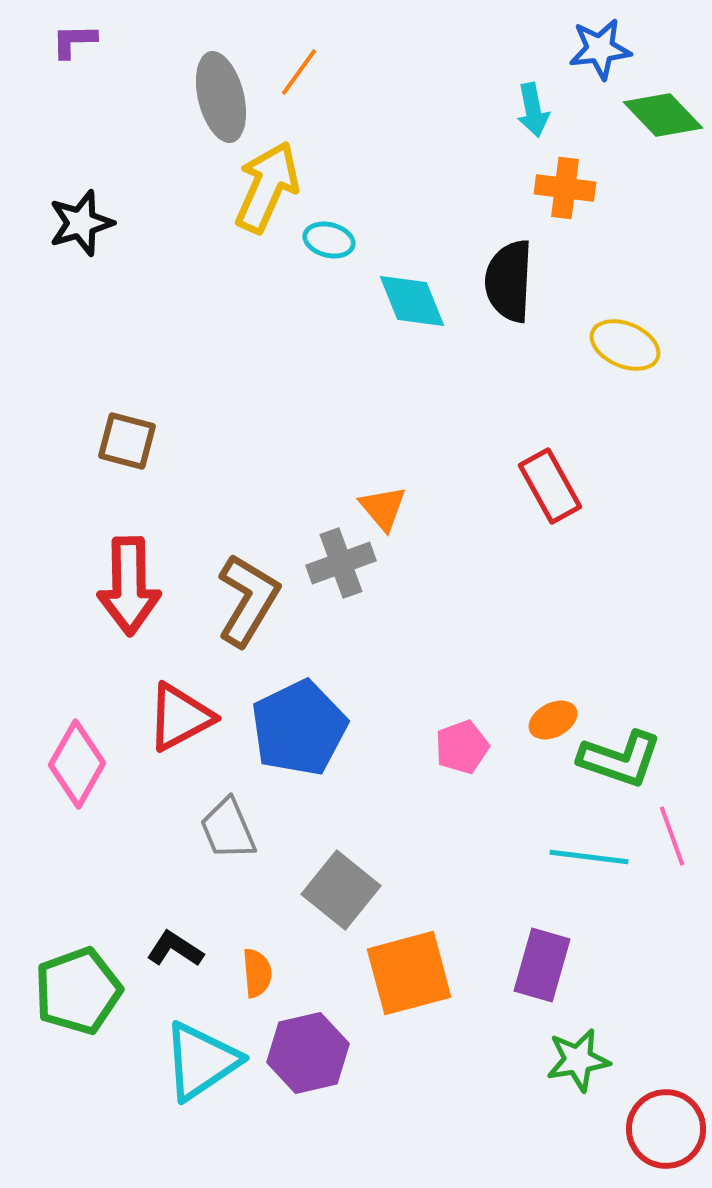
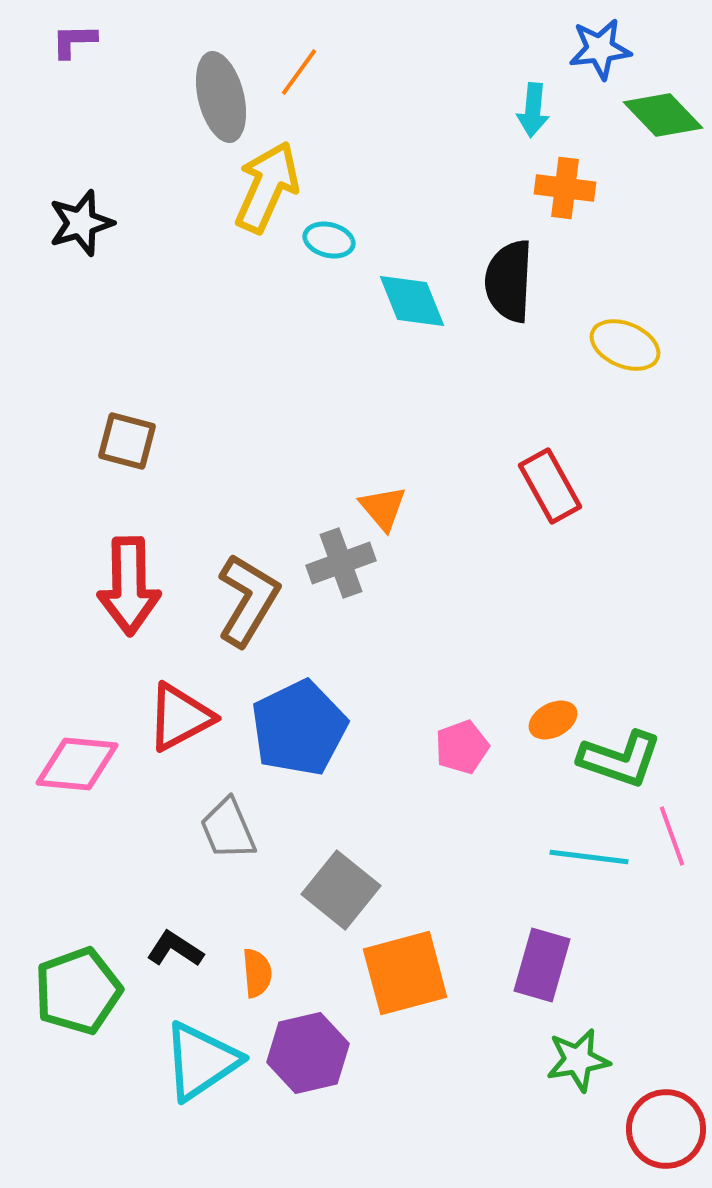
cyan arrow: rotated 16 degrees clockwise
pink diamond: rotated 66 degrees clockwise
orange square: moved 4 px left
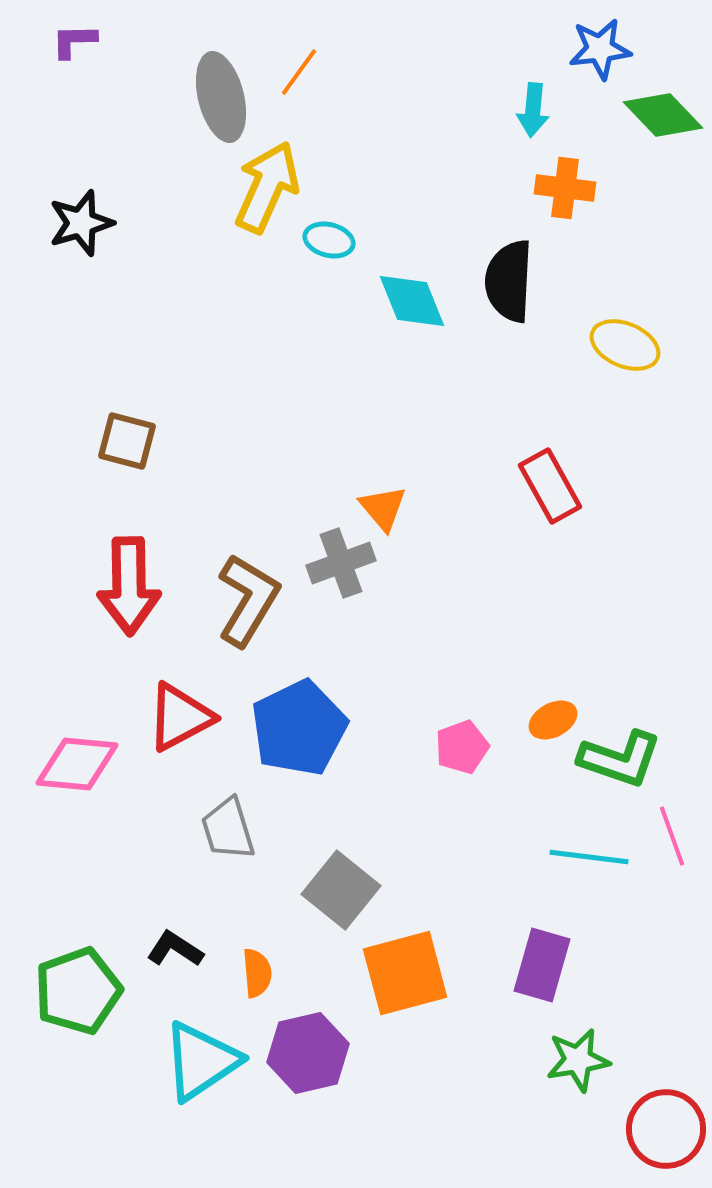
gray trapezoid: rotated 6 degrees clockwise
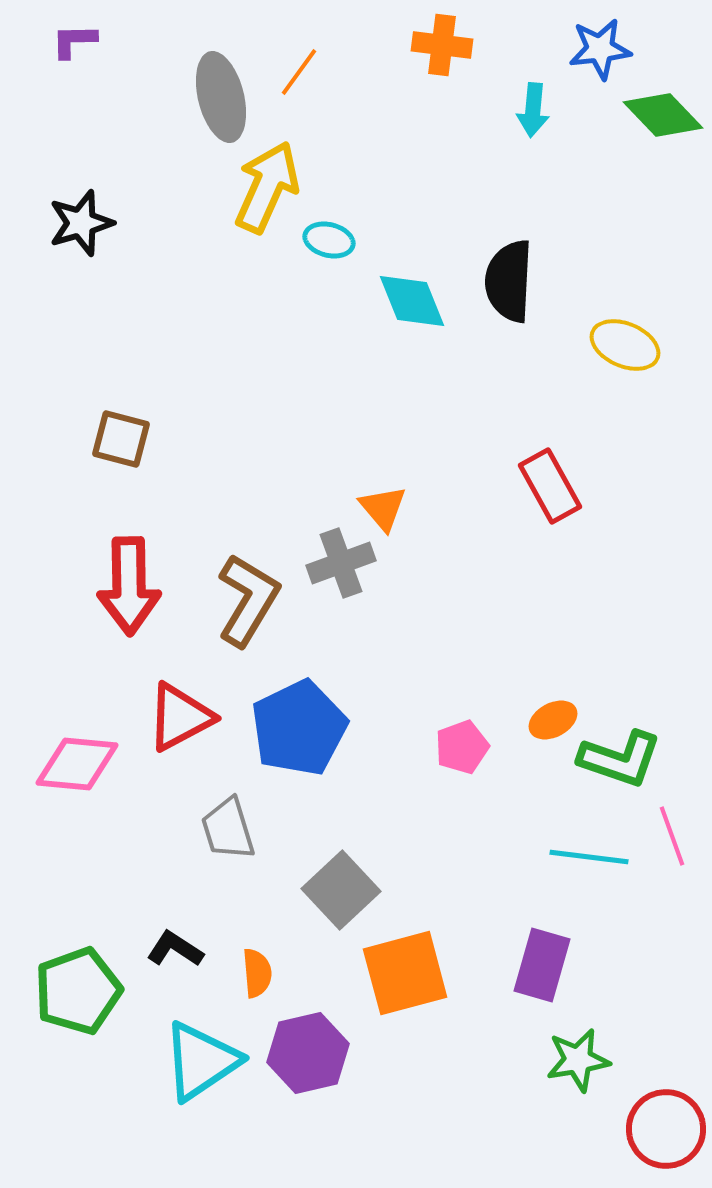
orange cross: moved 123 px left, 143 px up
brown square: moved 6 px left, 2 px up
gray square: rotated 8 degrees clockwise
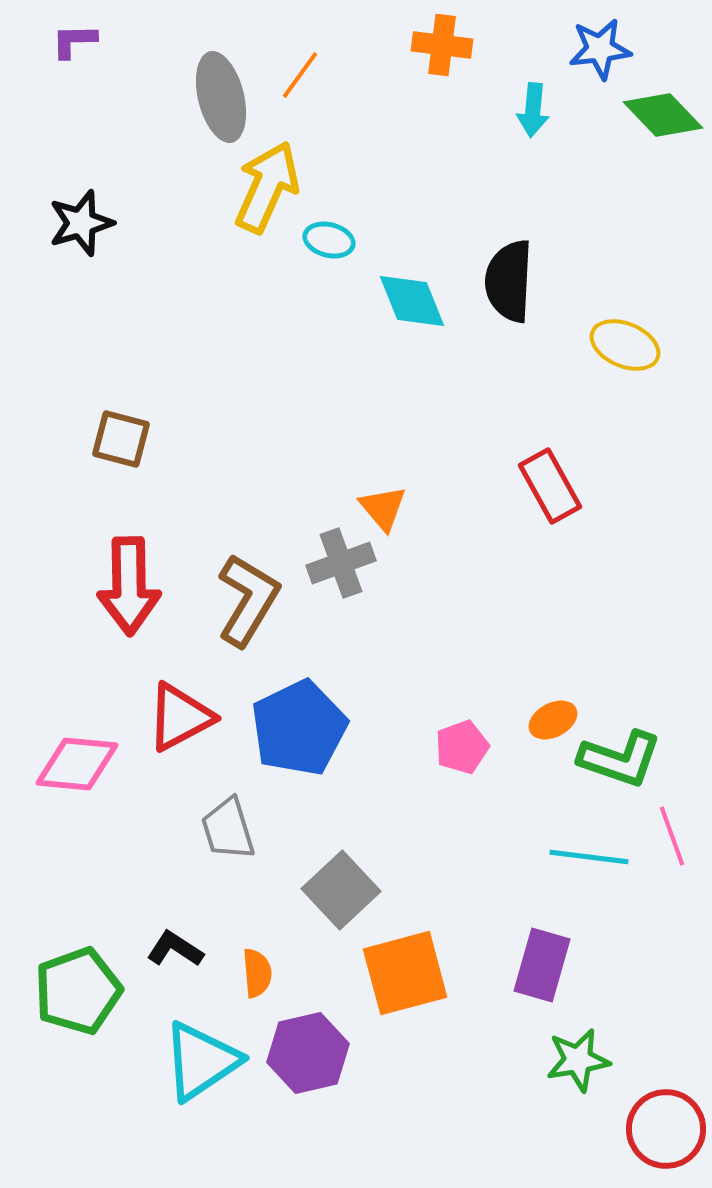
orange line: moved 1 px right, 3 px down
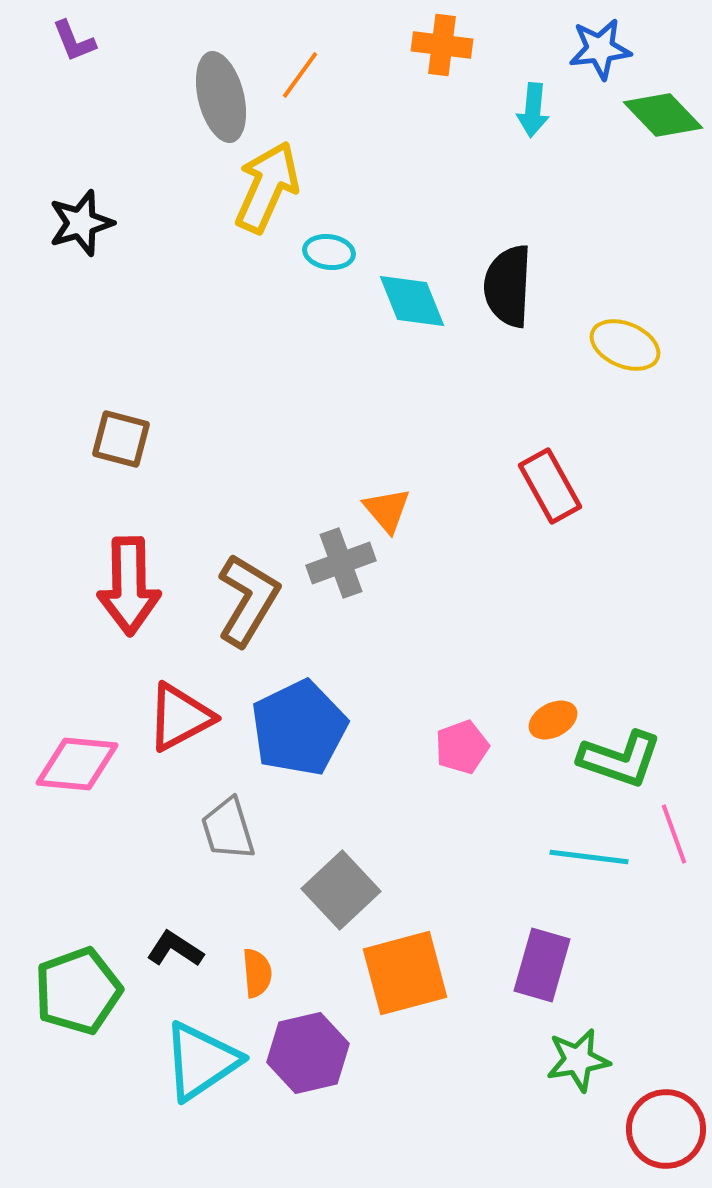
purple L-shape: rotated 111 degrees counterclockwise
cyan ellipse: moved 12 px down; rotated 6 degrees counterclockwise
black semicircle: moved 1 px left, 5 px down
orange triangle: moved 4 px right, 2 px down
pink line: moved 2 px right, 2 px up
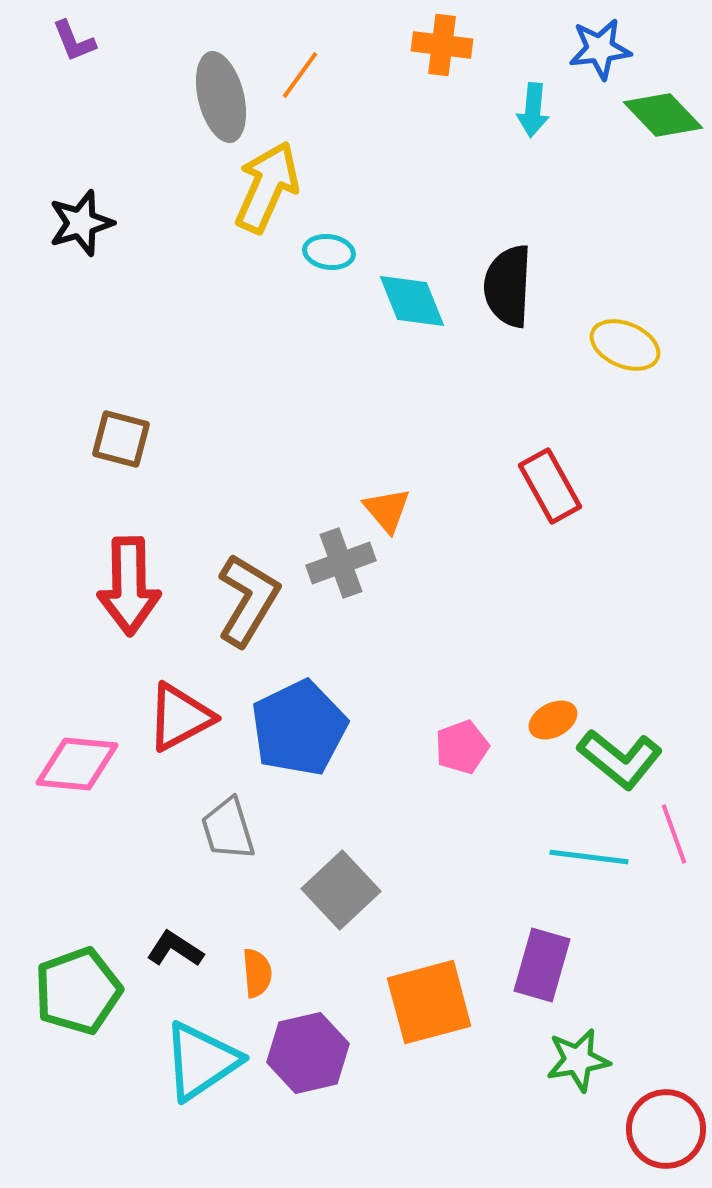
green L-shape: rotated 20 degrees clockwise
orange square: moved 24 px right, 29 px down
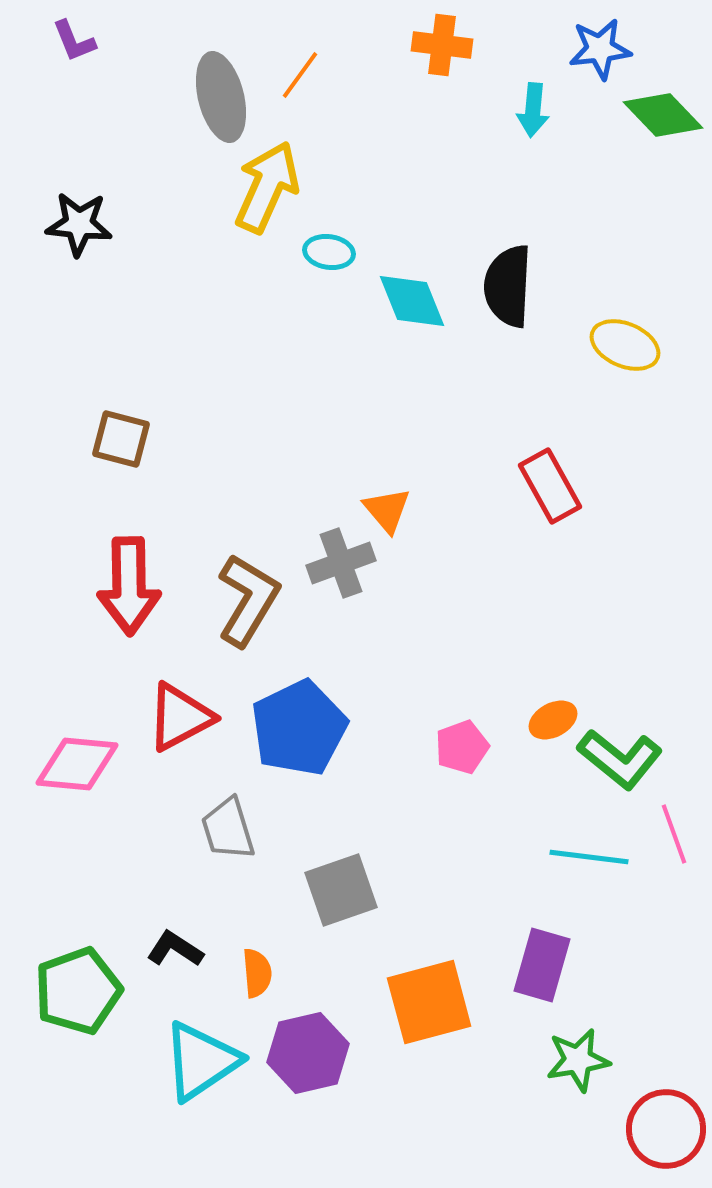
black star: moved 2 px left, 1 px down; rotated 22 degrees clockwise
gray square: rotated 24 degrees clockwise
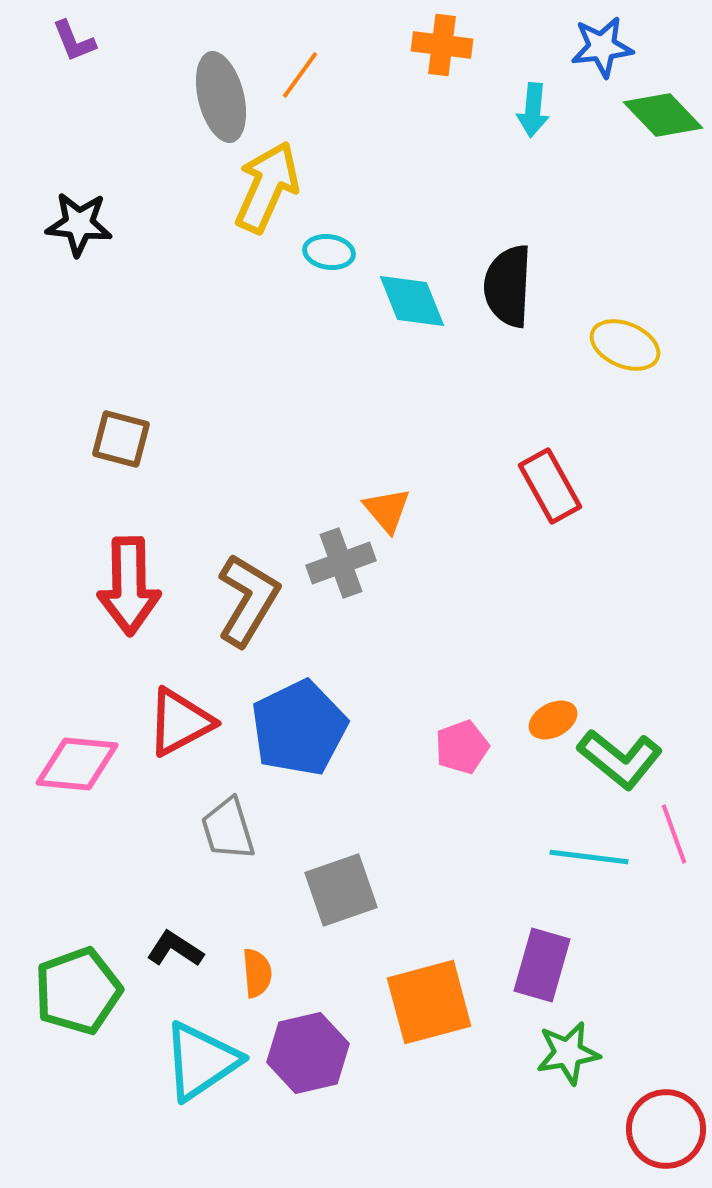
blue star: moved 2 px right, 2 px up
red triangle: moved 5 px down
green star: moved 10 px left, 7 px up
